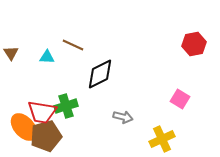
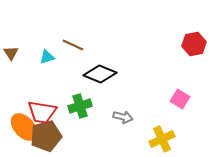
cyan triangle: rotated 21 degrees counterclockwise
black diamond: rotated 48 degrees clockwise
green cross: moved 14 px right
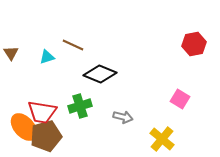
yellow cross: rotated 25 degrees counterclockwise
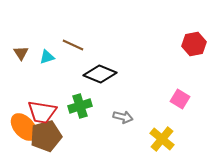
brown triangle: moved 10 px right
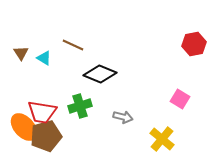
cyan triangle: moved 3 px left, 1 px down; rotated 49 degrees clockwise
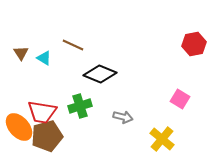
orange ellipse: moved 5 px left
brown pentagon: moved 1 px right
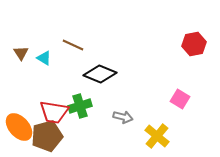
red trapezoid: moved 12 px right
yellow cross: moved 5 px left, 3 px up
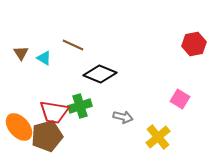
yellow cross: moved 1 px right, 1 px down; rotated 10 degrees clockwise
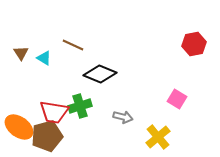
pink square: moved 3 px left
orange ellipse: rotated 12 degrees counterclockwise
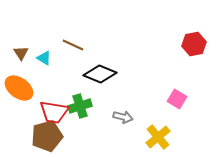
orange ellipse: moved 39 px up
